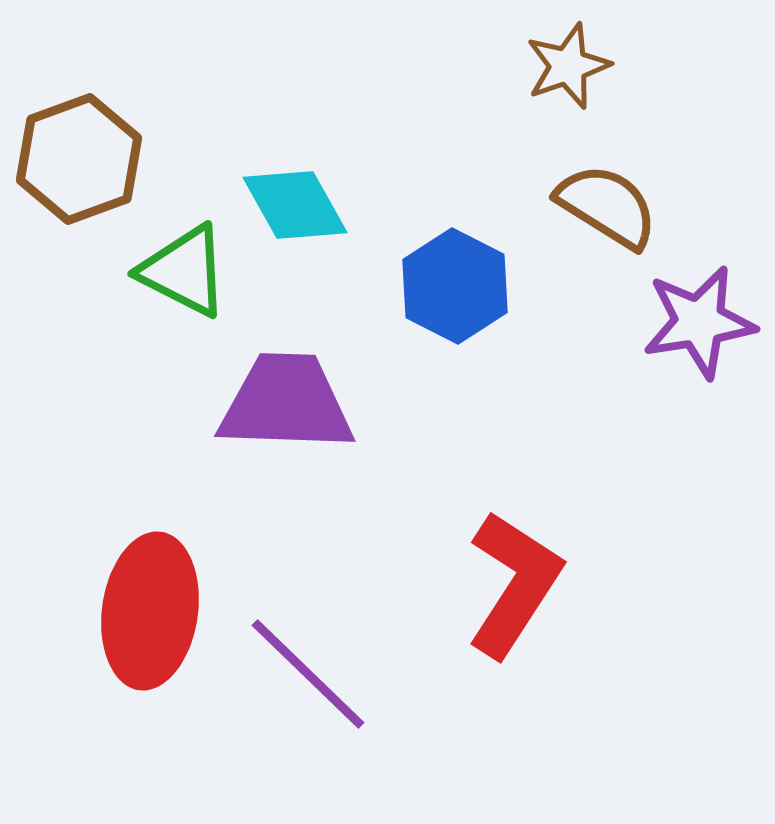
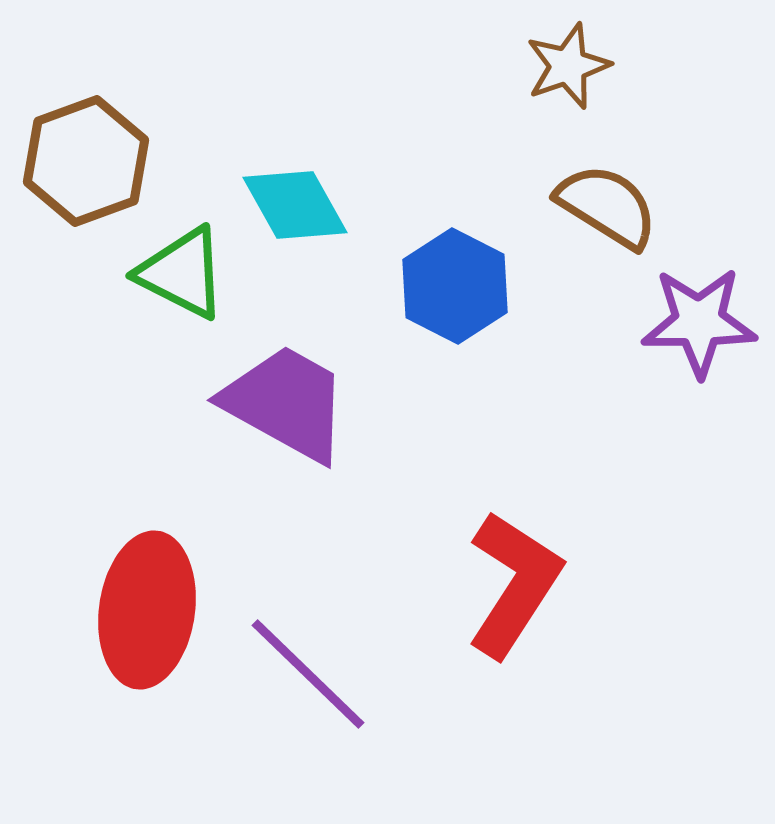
brown hexagon: moved 7 px right, 2 px down
green triangle: moved 2 px left, 2 px down
purple star: rotated 9 degrees clockwise
purple trapezoid: rotated 27 degrees clockwise
red ellipse: moved 3 px left, 1 px up
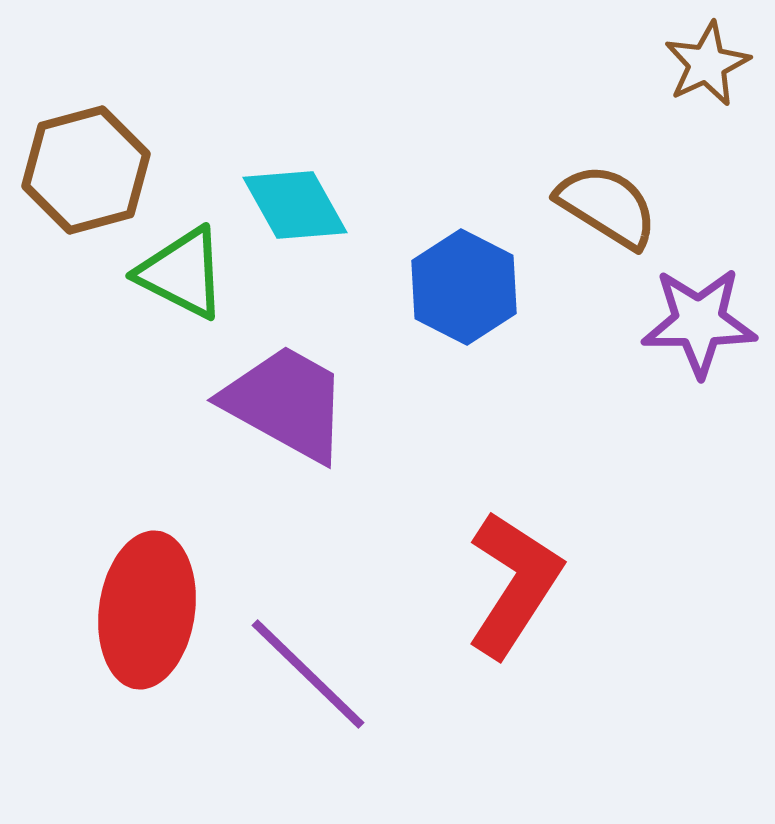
brown star: moved 139 px right, 2 px up; rotated 6 degrees counterclockwise
brown hexagon: moved 9 px down; rotated 5 degrees clockwise
blue hexagon: moved 9 px right, 1 px down
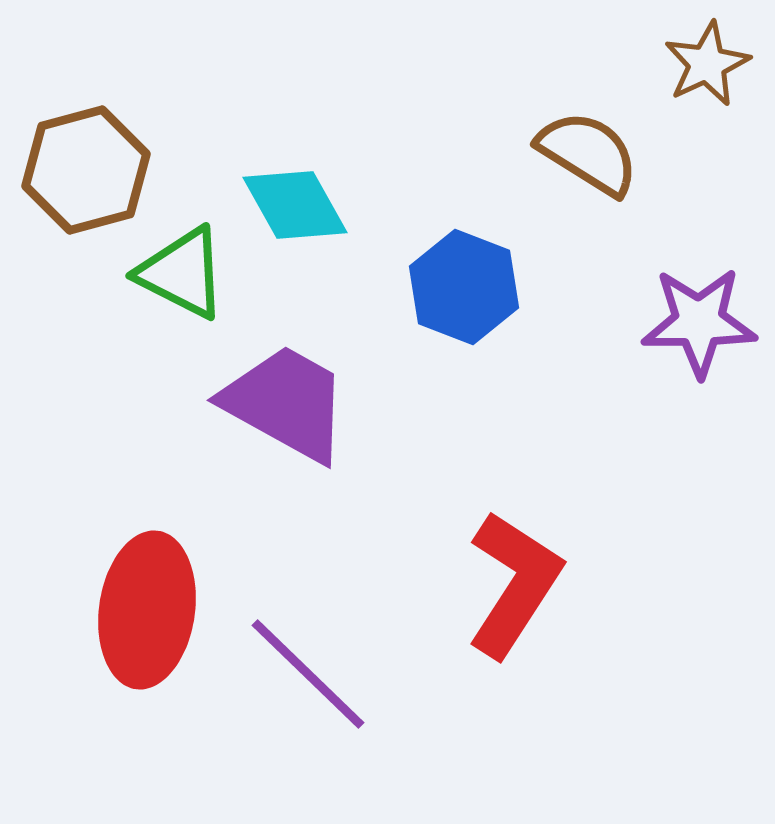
brown semicircle: moved 19 px left, 53 px up
blue hexagon: rotated 6 degrees counterclockwise
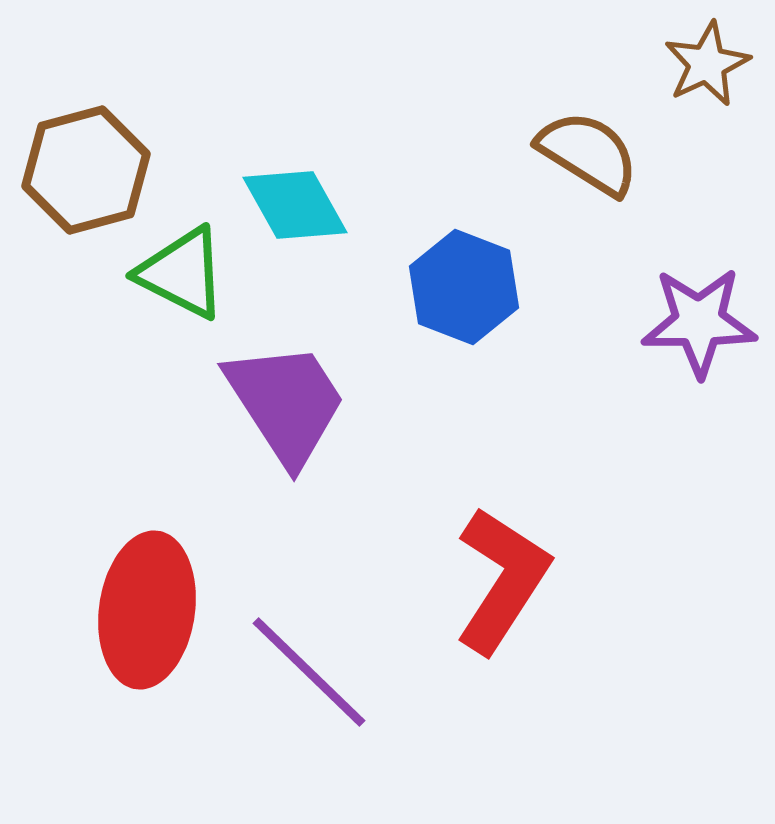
purple trapezoid: rotated 28 degrees clockwise
red L-shape: moved 12 px left, 4 px up
purple line: moved 1 px right, 2 px up
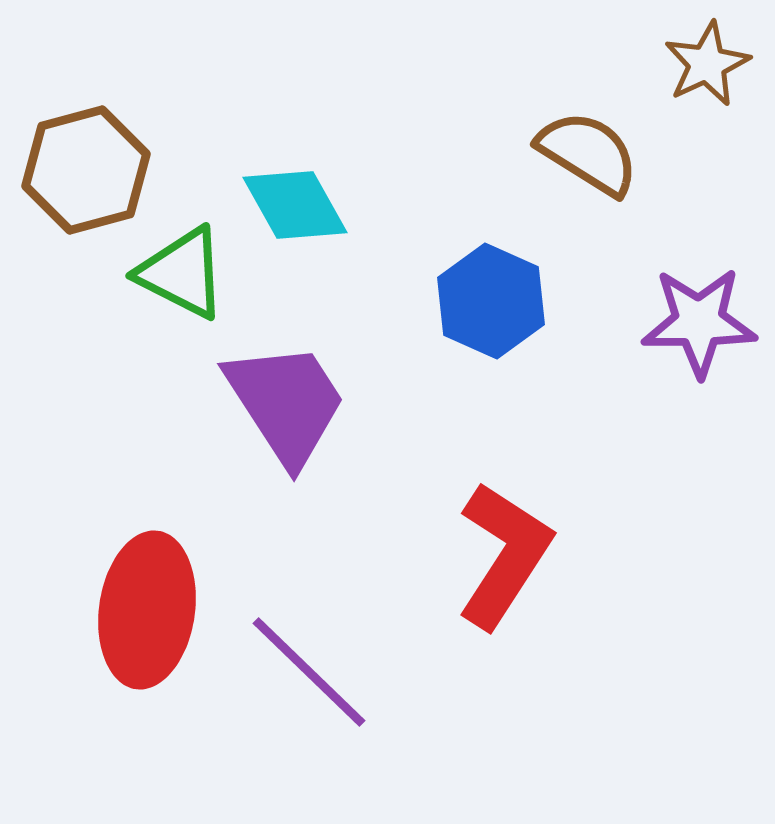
blue hexagon: moved 27 px right, 14 px down; rotated 3 degrees clockwise
red L-shape: moved 2 px right, 25 px up
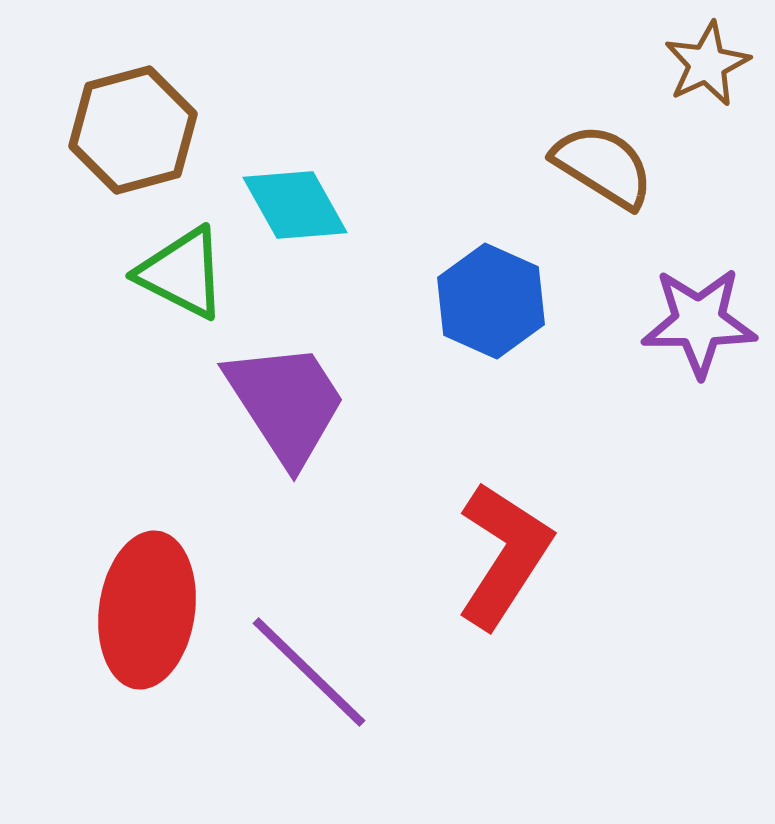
brown semicircle: moved 15 px right, 13 px down
brown hexagon: moved 47 px right, 40 px up
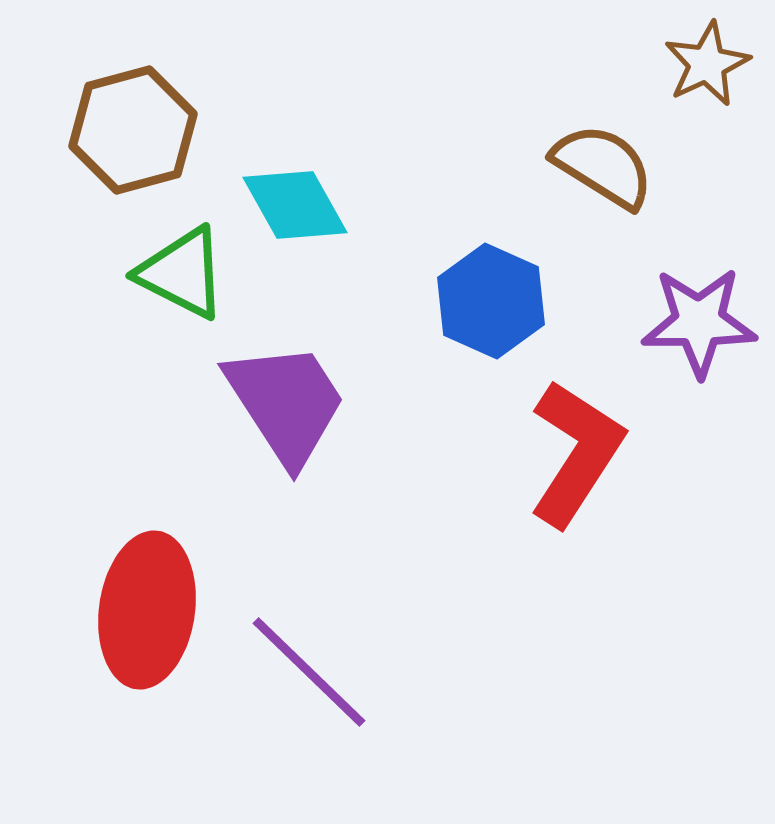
red L-shape: moved 72 px right, 102 px up
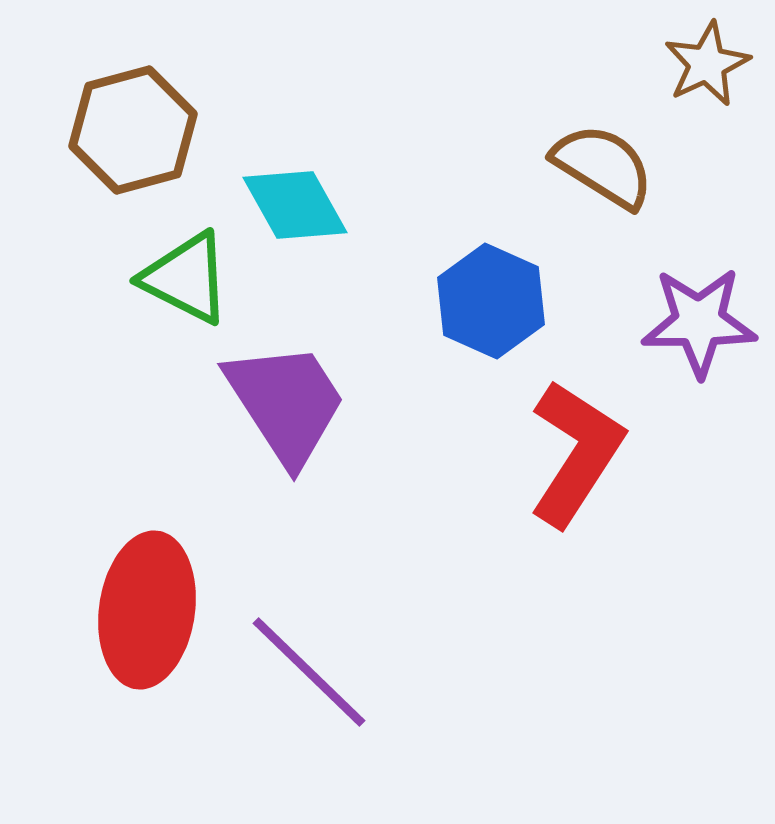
green triangle: moved 4 px right, 5 px down
